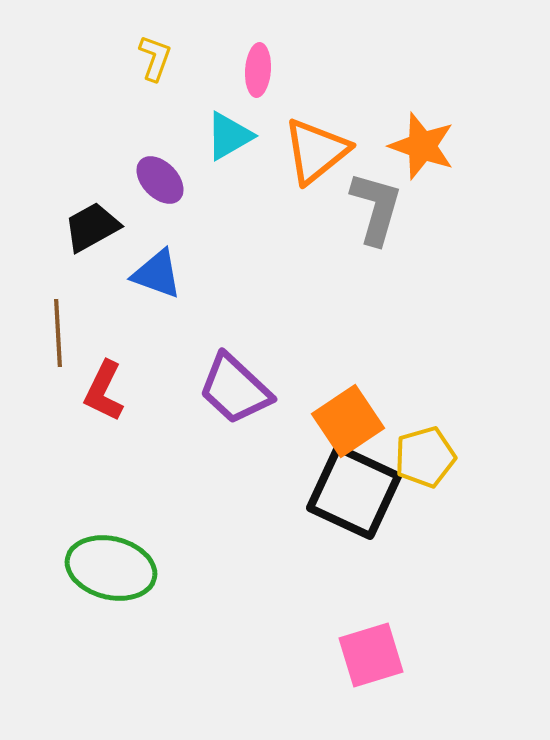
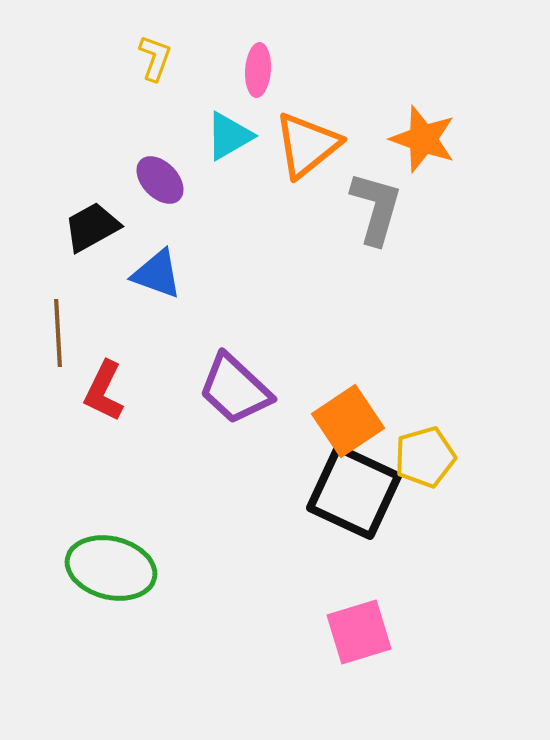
orange star: moved 1 px right, 7 px up
orange triangle: moved 9 px left, 6 px up
pink square: moved 12 px left, 23 px up
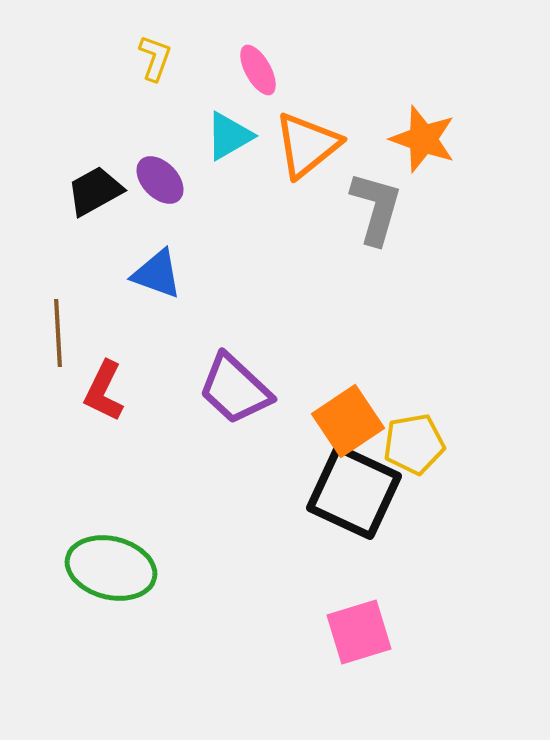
pink ellipse: rotated 33 degrees counterclockwise
black trapezoid: moved 3 px right, 36 px up
yellow pentagon: moved 11 px left, 13 px up; rotated 6 degrees clockwise
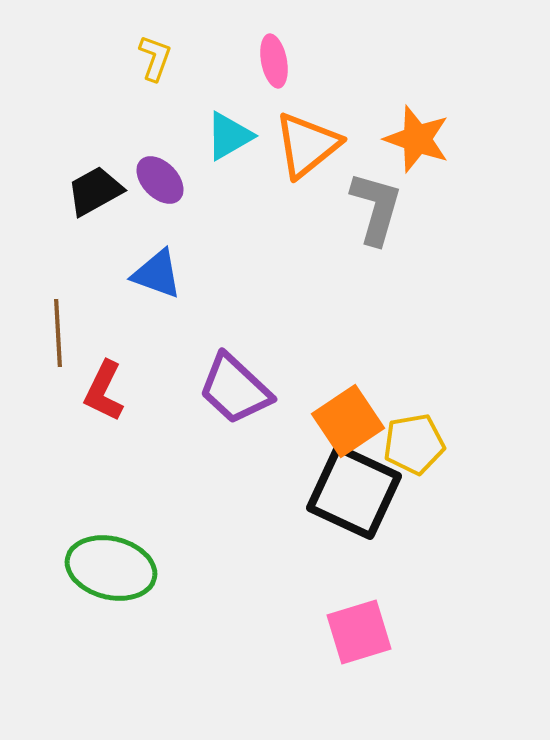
pink ellipse: moved 16 px right, 9 px up; rotated 18 degrees clockwise
orange star: moved 6 px left
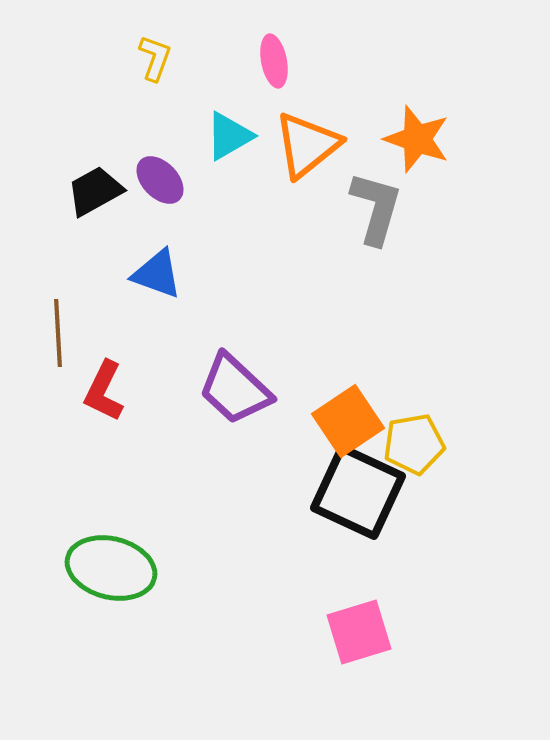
black square: moved 4 px right
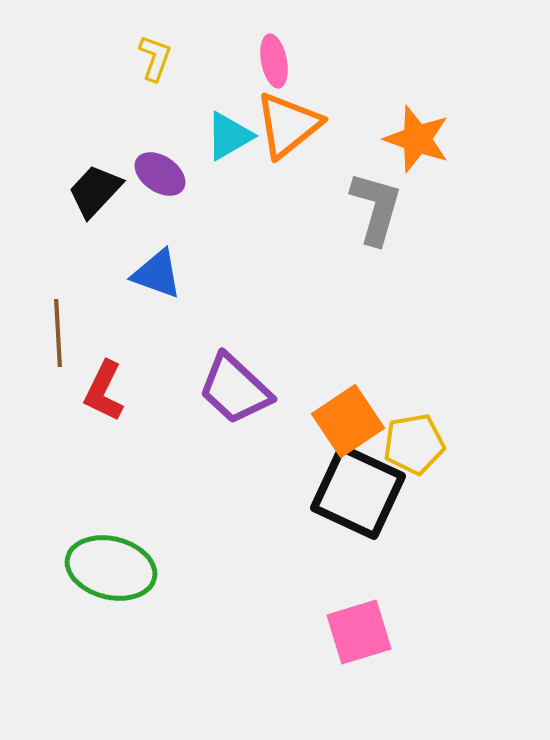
orange triangle: moved 19 px left, 20 px up
purple ellipse: moved 6 px up; rotated 12 degrees counterclockwise
black trapezoid: rotated 18 degrees counterclockwise
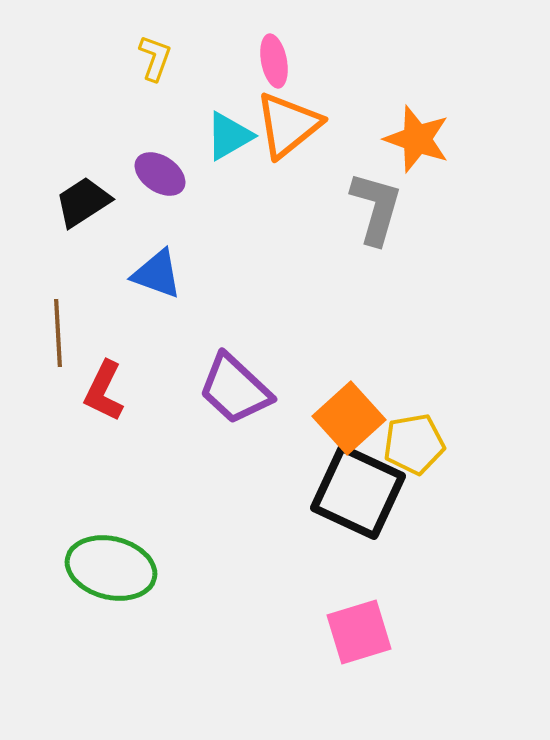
black trapezoid: moved 12 px left, 11 px down; rotated 14 degrees clockwise
orange square: moved 1 px right, 3 px up; rotated 8 degrees counterclockwise
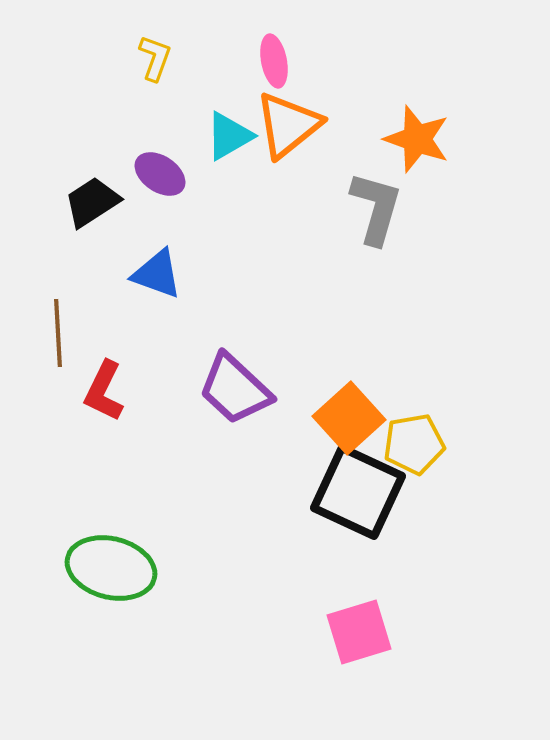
black trapezoid: moved 9 px right
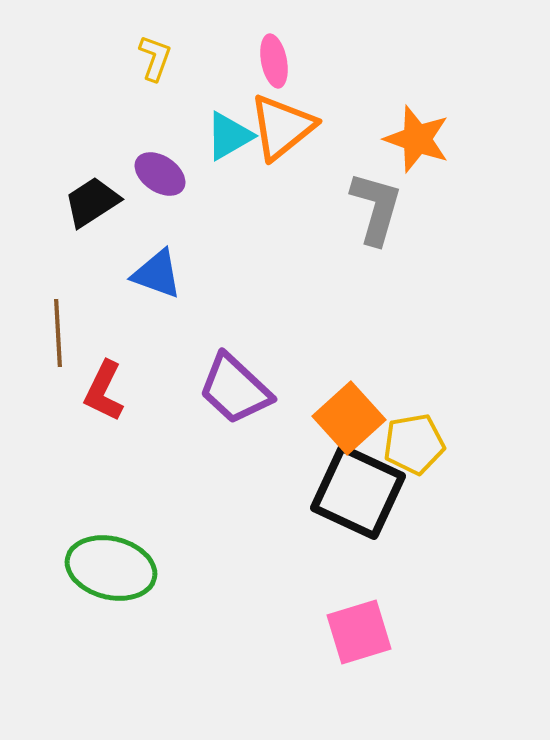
orange triangle: moved 6 px left, 2 px down
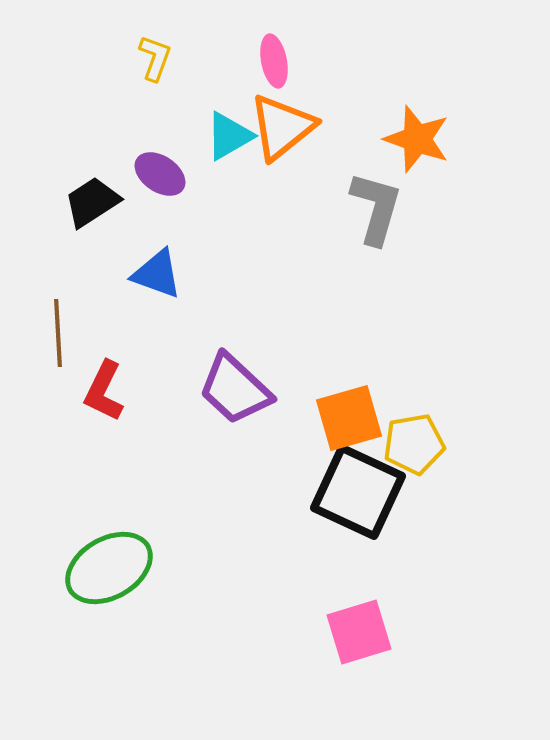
orange square: rotated 26 degrees clockwise
green ellipse: moved 2 px left; rotated 44 degrees counterclockwise
